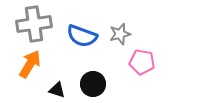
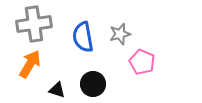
blue semicircle: moved 1 px right, 1 px down; rotated 60 degrees clockwise
pink pentagon: rotated 15 degrees clockwise
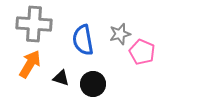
gray cross: rotated 12 degrees clockwise
blue semicircle: moved 3 px down
pink pentagon: moved 10 px up
black triangle: moved 4 px right, 12 px up
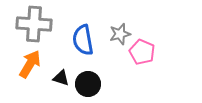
black circle: moved 5 px left
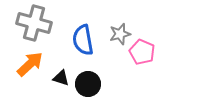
gray cross: moved 1 px up; rotated 12 degrees clockwise
orange arrow: rotated 16 degrees clockwise
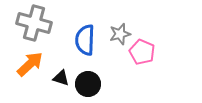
blue semicircle: moved 2 px right; rotated 12 degrees clockwise
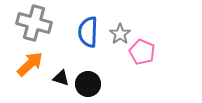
gray star: rotated 20 degrees counterclockwise
blue semicircle: moved 3 px right, 8 px up
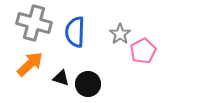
blue semicircle: moved 13 px left
pink pentagon: moved 1 px right, 1 px up; rotated 20 degrees clockwise
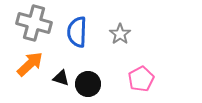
blue semicircle: moved 2 px right
pink pentagon: moved 2 px left, 28 px down
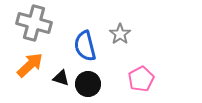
blue semicircle: moved 8 px right, 14 px down; rotated 16 degrees counterclockwise
orange arrow: moved 1 px down
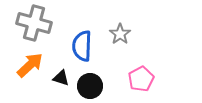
blue semicircle: moved 3 px left; rotated 16 degrees clockwise
black circle: moved 2 px right, 2 px down
